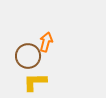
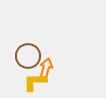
orange arrow: moved 26 px down
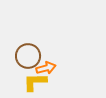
orange arrow: rotated 60 degrees clockwise
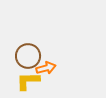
yellow L-shape: moved 7 px left, 1 px up
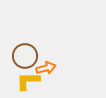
brown circle: moved 3 px left
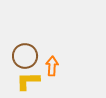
orange arrow: moved 6 px right, 2 px up; rotated 72 degrees counterclockwise
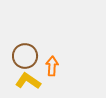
yellow L-shape: rotated 35 degrees clockwise
